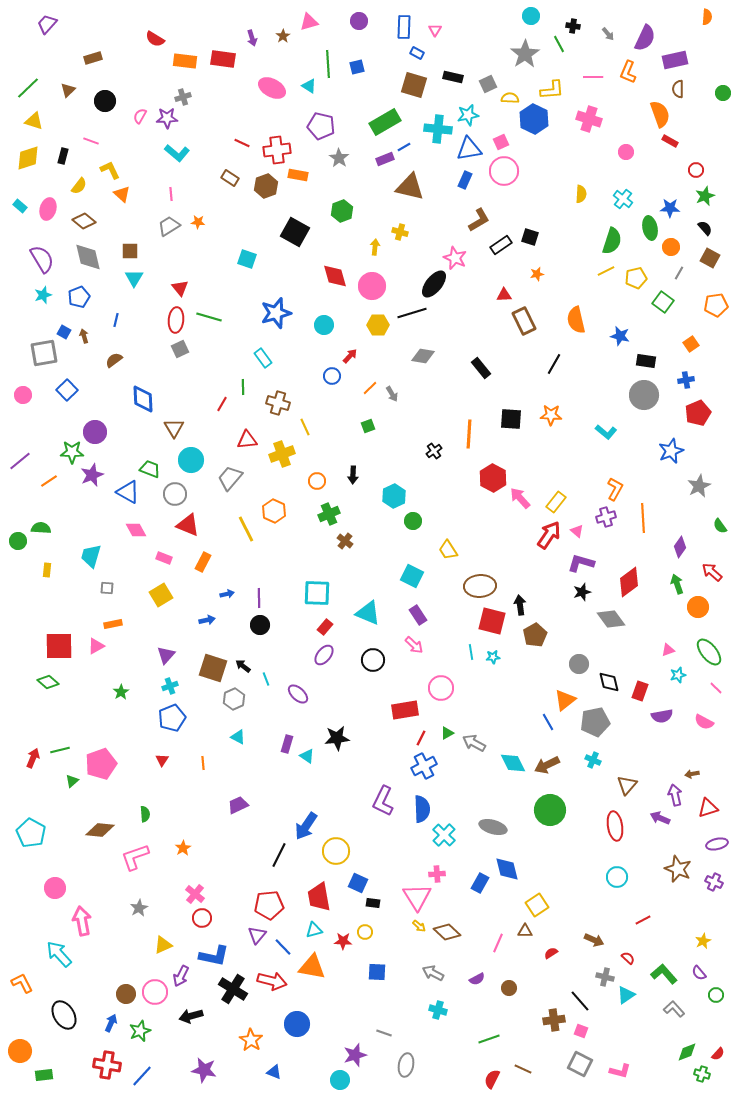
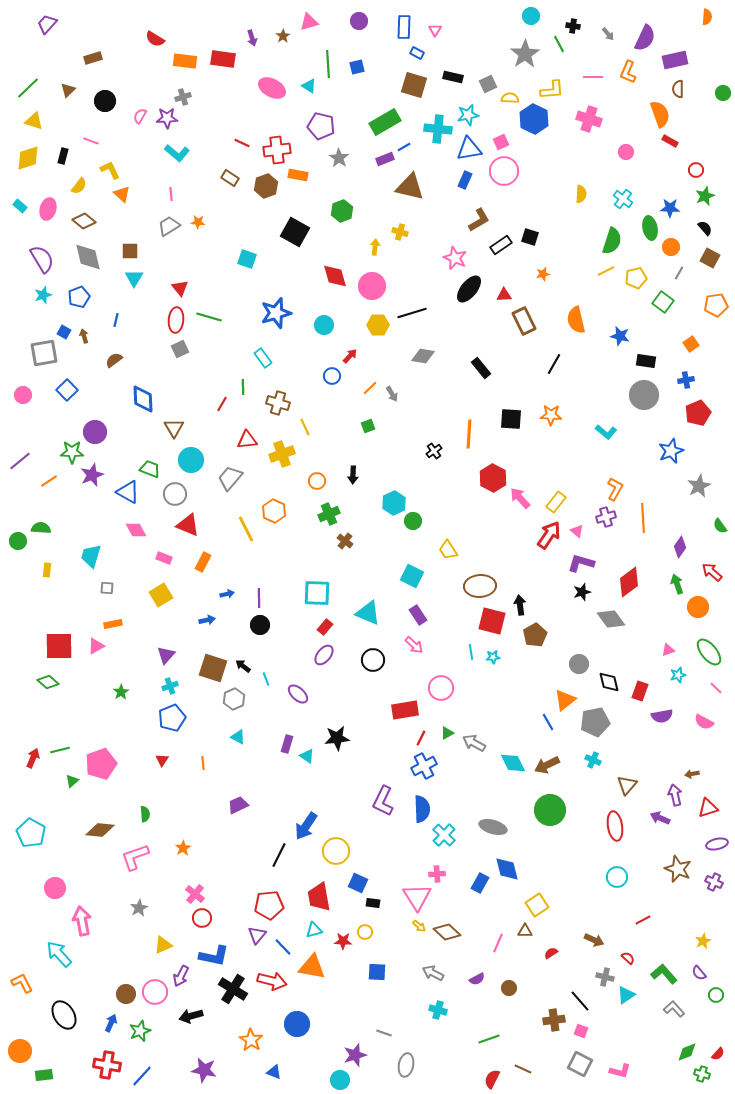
orange star at (537, 274): moved 6 px right
black ellipse at (434, 284): moved 35 px right, 5 px down
cyan hexagon at (394, 496): moved 7 px down
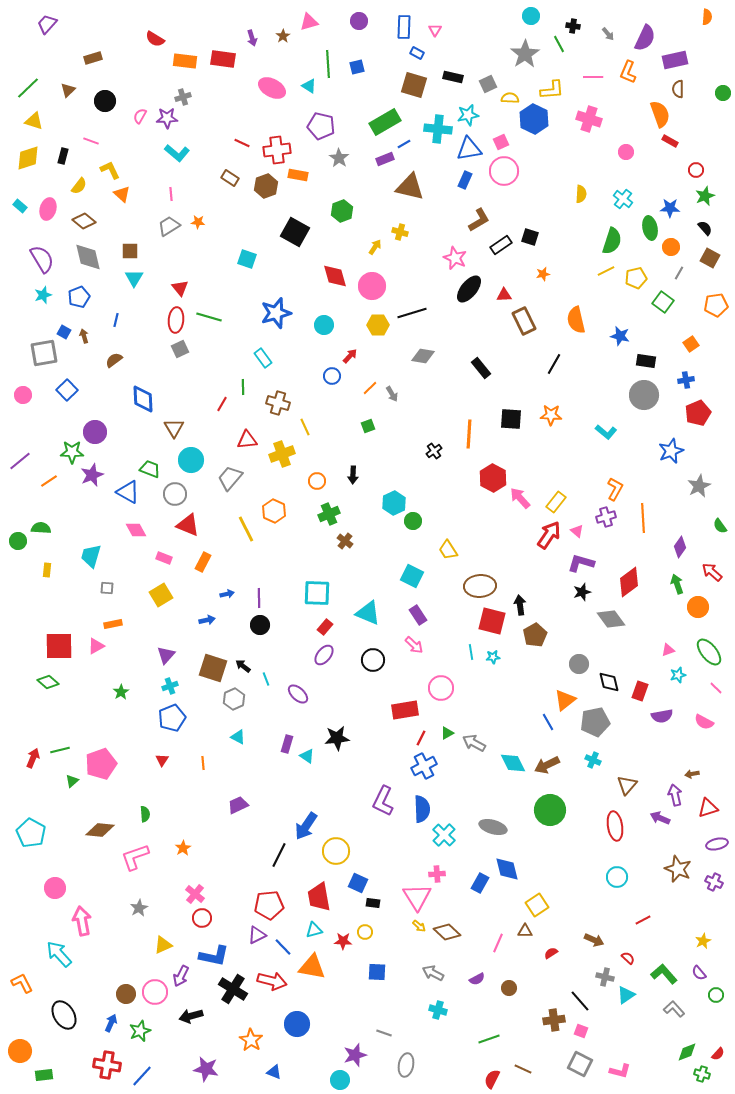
blue line at (404, 147): moved 3 px up
yellow arrow at (375, 247): rotated 28 degrees clockwise
purple triangle at (257, 935): rotated 24 degrees clockwise
purple star at (204, 1070): moved 2 px right, 1 px up
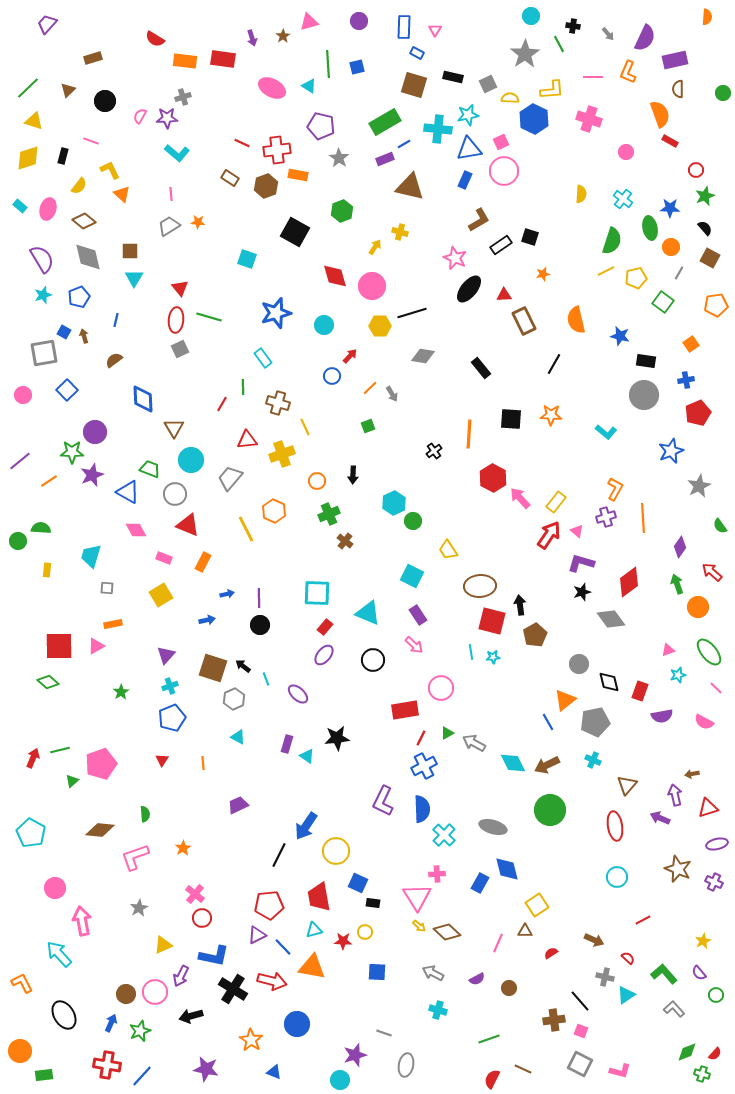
yellow hexagon at (378, 325): moved 2 px right, 1 px down
red semicircle at (718, 1054): moved 3 px left
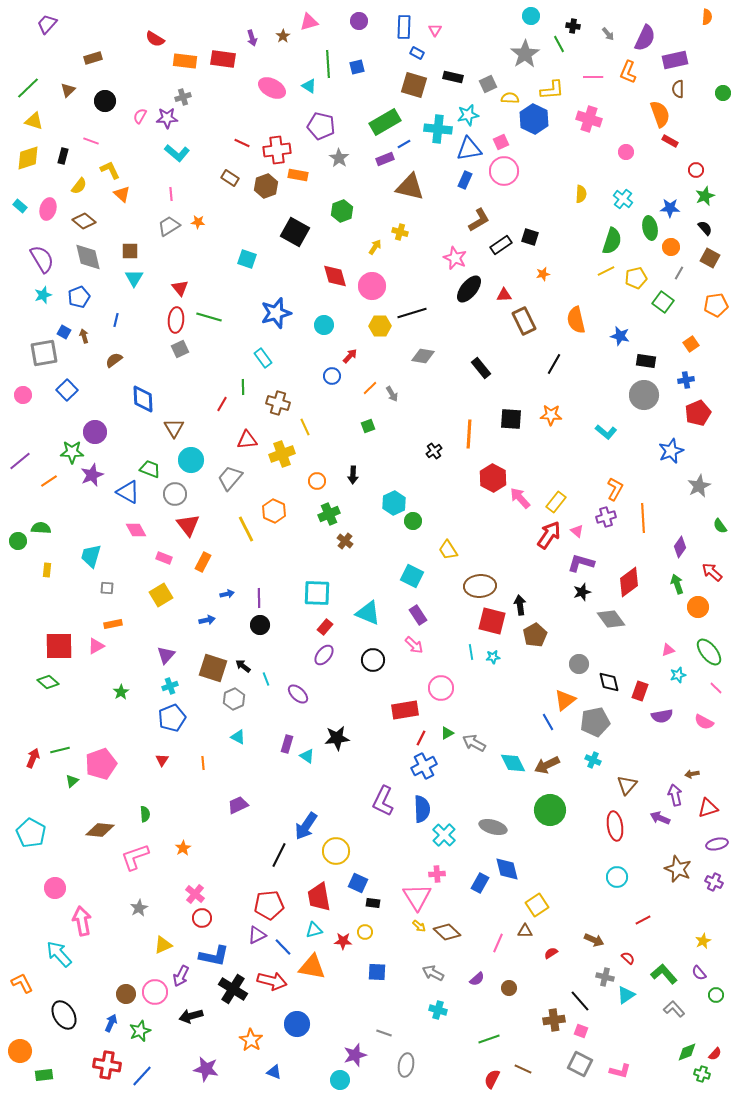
red triangle at (188, 525): rotated 30 degrees clockwise
purple semicircle at (477, 979): rotated 14 degrees counterclockwise
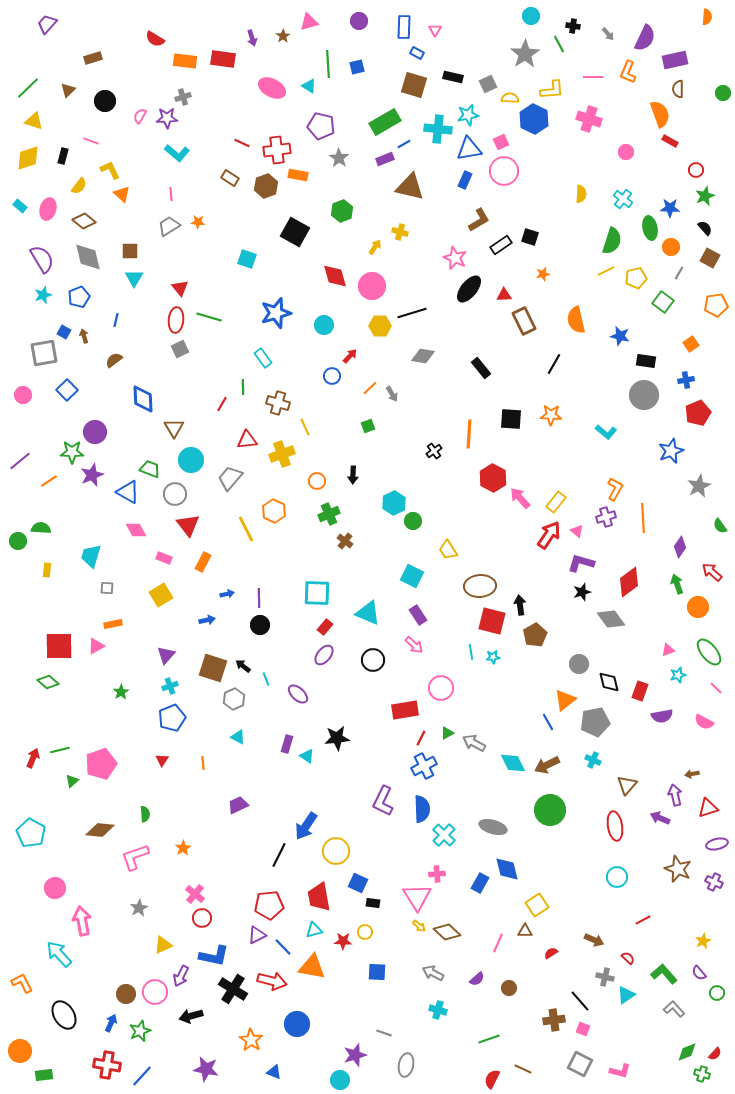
green circle at (716, 995): moved 1 px right, 2 px up
pink square at (581, 1031): moved 2 px right, 2 px up
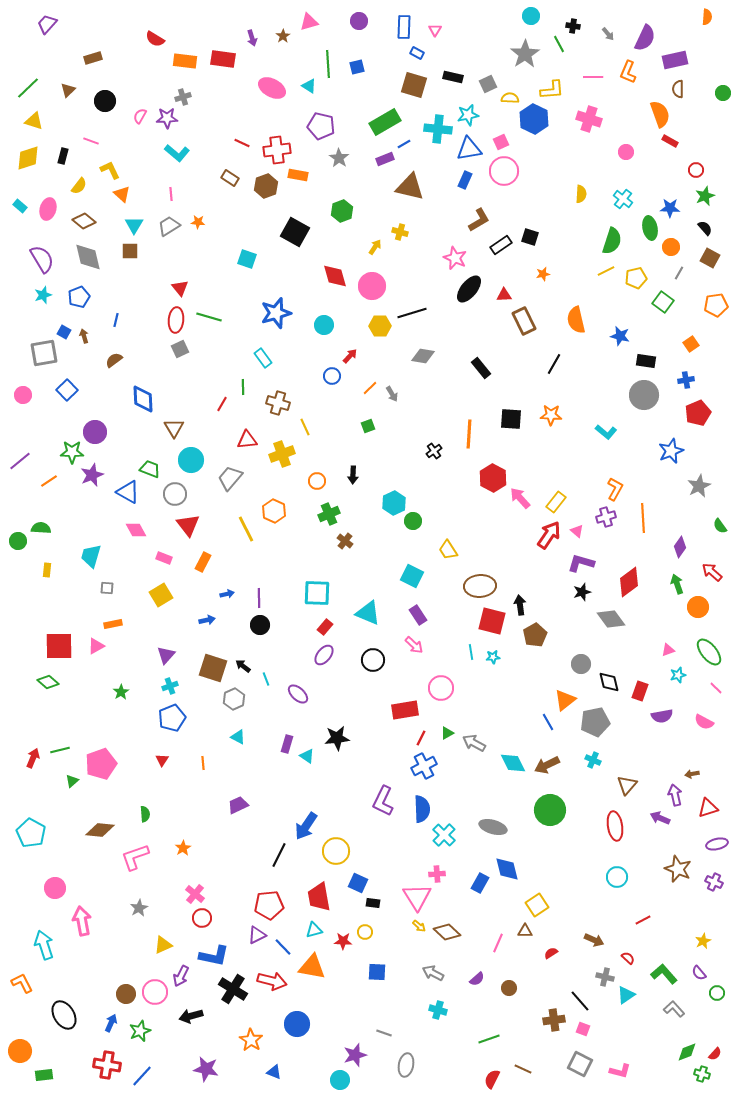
cyan triangle at (134, 278): moved 53 px up
gray circle at (579, 664): moved 2 px right
cyan arrow at (59, 954): moved 15 px left, 9 px up; rotated 24 degrees clockwise
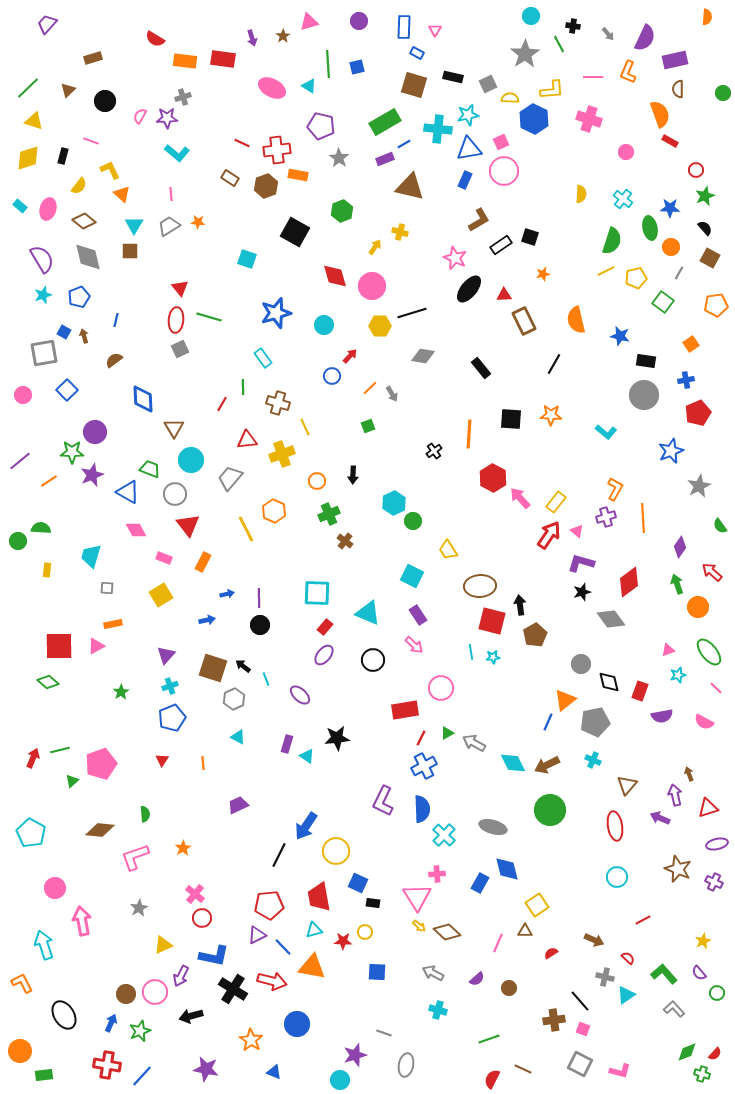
purple ellipse at (298, 694): moved 2 px right, 1 px down
blue line at (548, 722): rotated 54 degrees clockwise
brown arrow at (692, 774): moved 3 px left; rotated 80 degrees clockwise
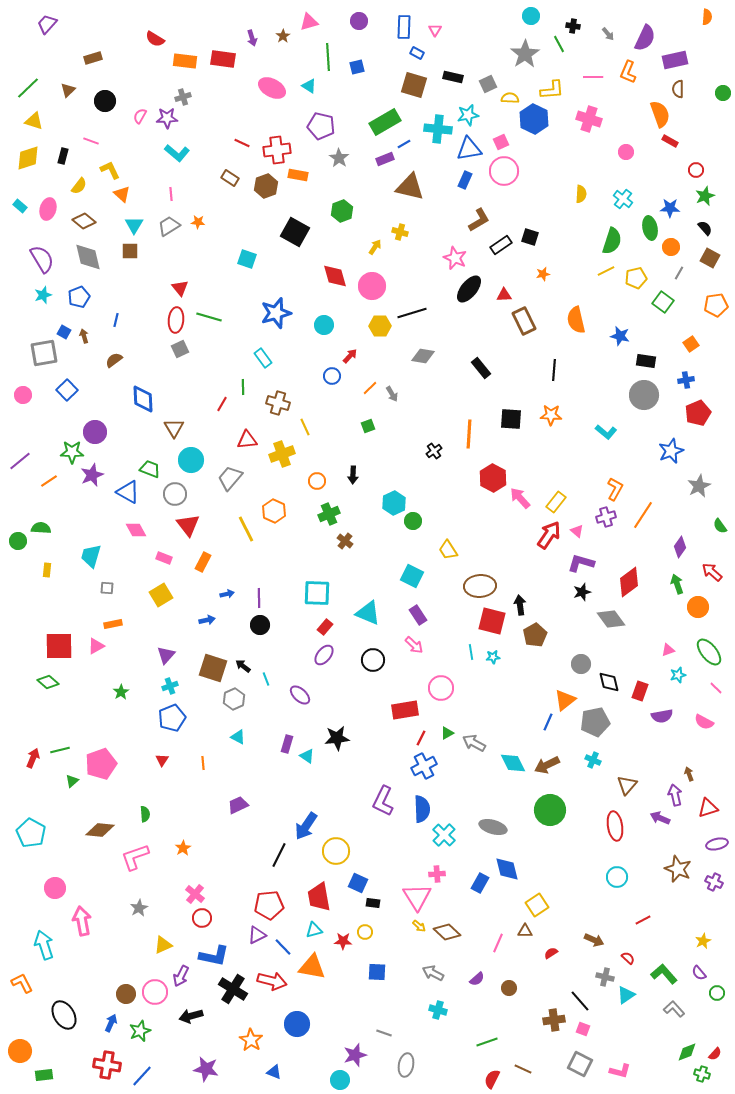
green line at (328, 64): moved 7 px up
black line at (554, 364): moved 6 px down; rotated 25 degrees counterclockwise
orange line at (643, 518): moved 3 px up; rotated 36 degrees clockwise
green line at (489, 1039): moved 2 px left, 3 px down
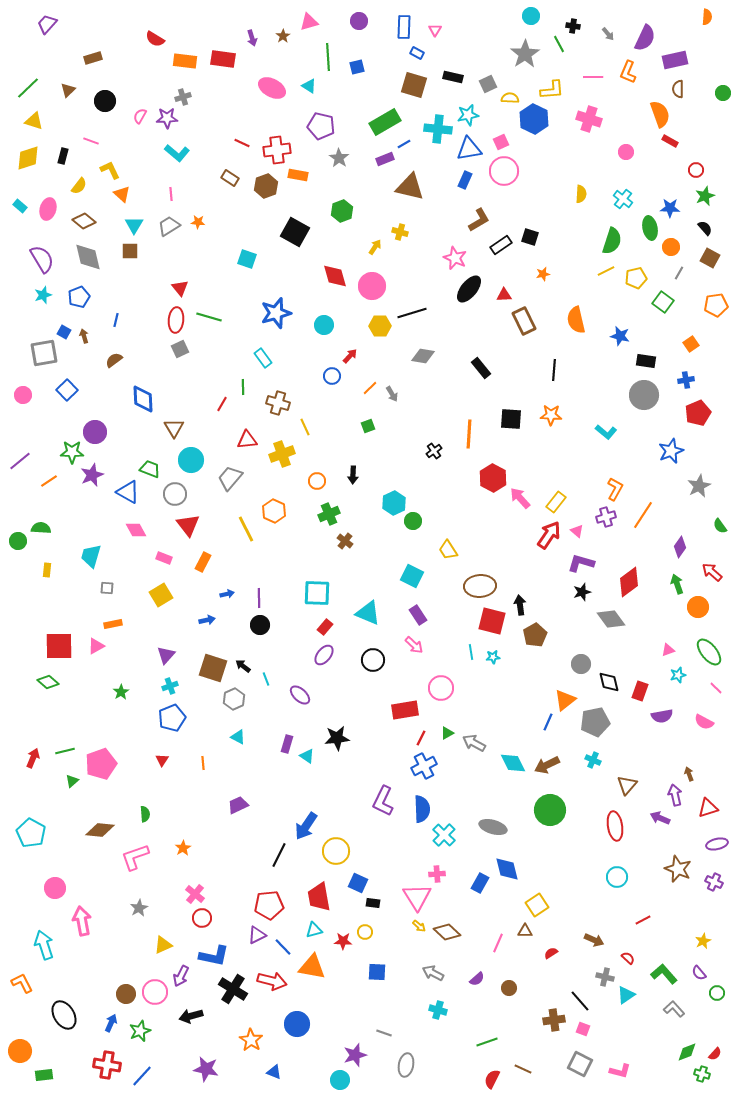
green line at (60, 750): moved 5 px right, 1 px down
